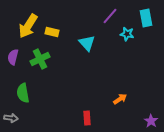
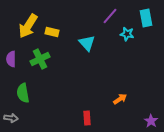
purple semicircle: moved 2 px left, 2 px down; rotated 14 degrees counterclockwise
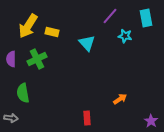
cyan star: moved 2 px left, 2 px down
green cross: moved 3 px left
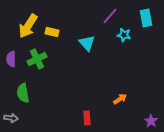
cyan star: moved 1 px left, 1 px up
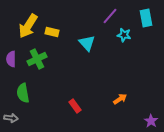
red rectangle: moved 12 px left, 12 px up; rotated 32 degrees counterclockwise
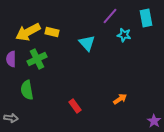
yellow arrow: moved 6 px down; rotated 30 degrees clockwise
green semicircle: moved 4 px right, 3 px up
purple star: moved 3 px right
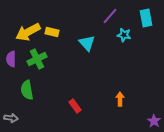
orange arrow: rotated 56 degrees counterclockwise
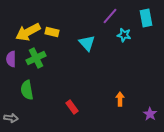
green cross: moved 1 px left, 1 px up
red rectangle: moved 3 px left, 1 px down
purple star: moved 4 px left, 7 px up
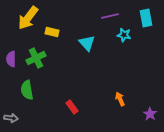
purple line: rotated 36 degrees clockwise
yellow arrow: moved 14 px up; rotated 25 degrees counterclockwise
orange arrow: rotated 24 degrees counterclockwise
